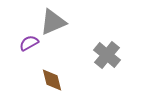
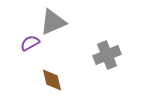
purple semicircle: moved 1 px right
gray cross: rotated 28 degrees clockwise
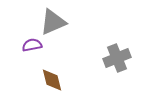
purple semicircle: moved 2 px right, 2 px down; rotated 18 degrees clockwise
gray cross: moved 10 px right, 3 px down
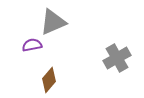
gray cross: rotated 8 degrees counterclockwise
brown diamond: moved 3 px left; rotated 55 degrees clockwise
